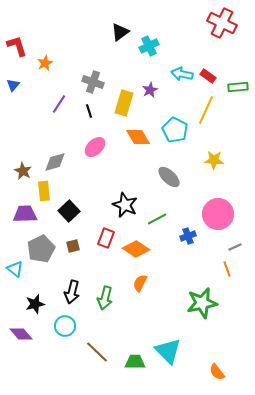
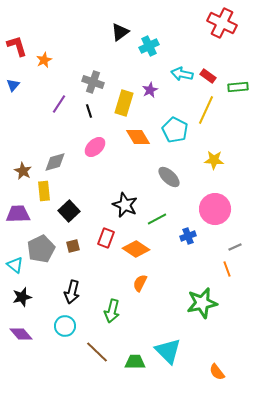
orange star at (45, 63): moved 1 px left, 3 px up
purple trapezoid at (25, 214): moved 7 px left
pink circle at (218, 214): moved 3 px left, 5 px up
cyan triangle at (15, 269): moved 4 px up
green arrow at (105, 298): moved 7 px right, 13 px down
black star at (35, 304): moved 13 px left, 7 px up
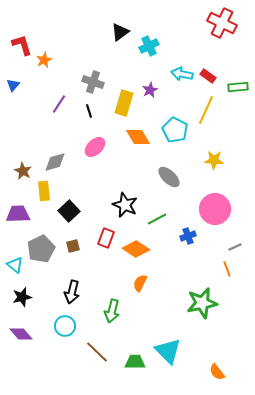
red L-shape at (17, 46): moved 5 px right, 1 px up
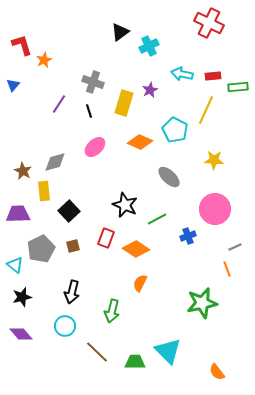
red cross at (222, 23): moved 13 px left
red rectangle at (208, 76): moved 5 px right; rotated 42 degrees counterclockwise
orange diamond at (138, 137): moved 2 px right, 5 px down; rotated 35 degrees counterclockwise
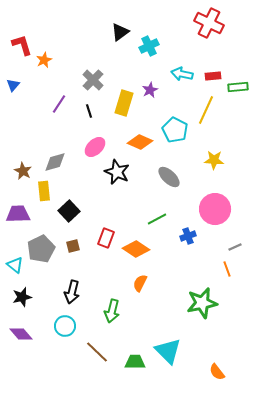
gray cross at (93, 82): moved 2 px up; rotated 25 degrees clockwise
black star at (125, 205): moved 8 px left, 33 px up
